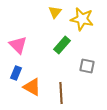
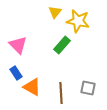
yellow star: moved 4 px left, 2 px down
gray square: moved 1 px right, 22 px down
blue rectangle: rotated 56 degrees counterclockwise
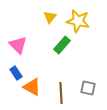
yellow triangle: moved 5 px left, 5 px down
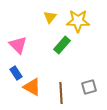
yellow star: rotated 10 degrees counterclockwise
gray square: moved 1 px right, 1 px up; rotated 28 degrees counterclockwise
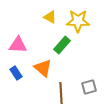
yellow triangle: rotated 40 degrees counterclockwise
pink triangle: rotated 42 degrees counterclockwise
orange triangle: moved 11 px right, 19 px up; rotated 12 degrees clockwise
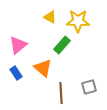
pink triangle: rotated 42 degrees counterclockwise
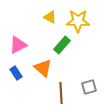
pink triangle: rotated 12 degrees clockwise
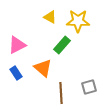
pink triangle: moved 1 px left
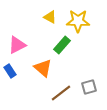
blue rectangle: moved 6 px left, 2 px up
brown line: rotated 55 degrees clockwise
